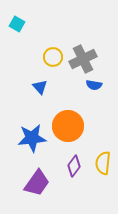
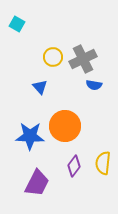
orange circle: moved 3 px left
blue star: moved 2 px left, 2 px up; rotated 8 degrees clockwise
purple trapezoid: rotated 8 degrees counterclockwise
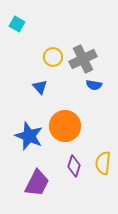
blue star: moved 1 px left; rotated 20 degrees clockwise
purple diamond: rotated 20 degrees counterclockwise
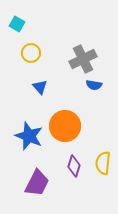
yellow circle: moved 22 px left, 4 px up
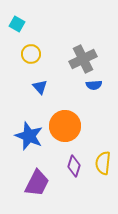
yellow circle: moved 1 px down
blue semicircle: rotated 14 degrees counterclockwise
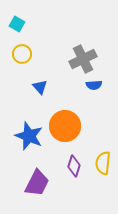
yellow circle: moved 9 px left
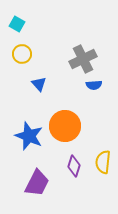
blue triangle: moved 1 px left, 3 px up
yellow semicircle: moved 1 px up
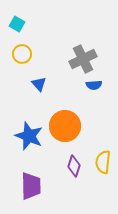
purple trapezoid: moved 6 px left, 3 px down; rotated 28 degrees counterclockwise
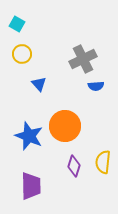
blue semicircle: moved 2 px right, 1 px down
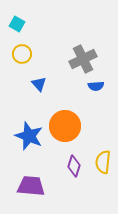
purple trapezoid: rotated 84 degrees counterclockwise
